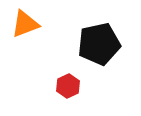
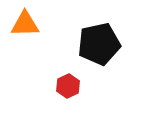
orange triangle: rotated 20 degrees clockwise
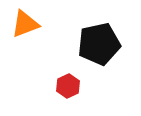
orange triangle: rotated 20 degrees counterclockwise
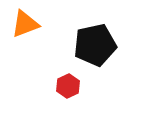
black pentagon: moved 4 px left, 1 px down
